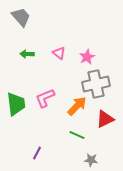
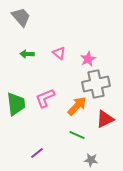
pink star: moved 1 px right, 2 px down
purple line: rotated 24 degrees clockwise
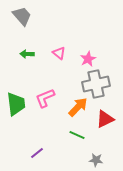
gray trapezoid: moved 1 px right, 1 px up
orange arrow: moved 1 px right, 1 px down
gray star: moved 5 px right
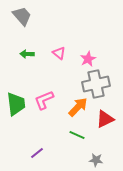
pink L-shape: moved 1 px left, 2 px down
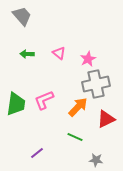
green trapezoid: rotated 15 degrees clockwise
red triangle: moved 1 px right
green line: moved 2 px left, 2 px down
